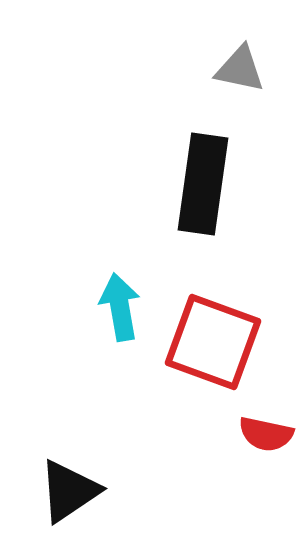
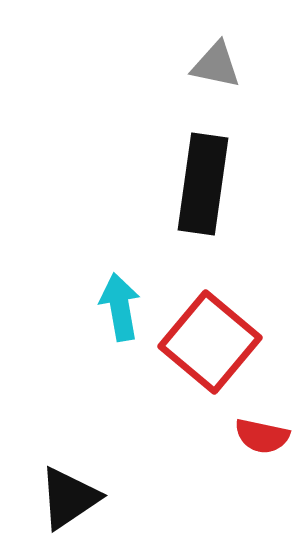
gray triangle: moved 24 px left, 4 px up
red square: moved 3 px left; rotated 20 degrees clockwise
red semicircle: moved 4 px left, 2 px down
black triangle: moved 7 px down
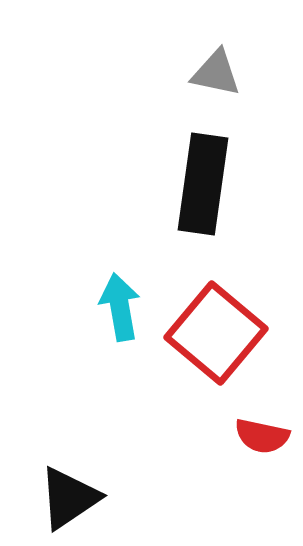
gray triangle: moved 8 px down
red square: moved 6 px right, 9 px up
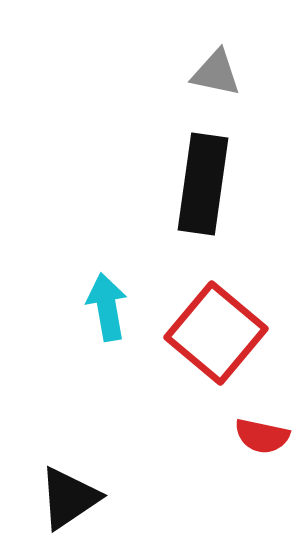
cyan arrow: moved 13 px left
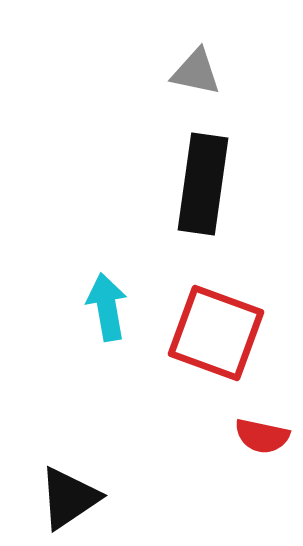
gray triangle: moved 20 px left, 1 px up
red square: rotated 20 degrees counterclockwise
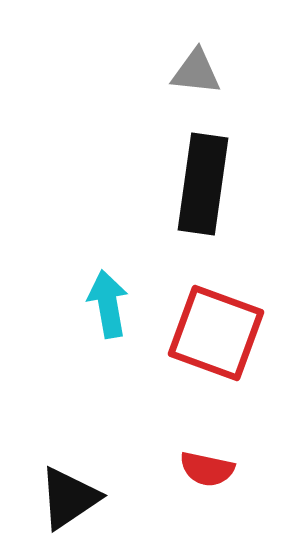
gray triangle: rotated 6 degrees counterclockwise
cyan arrow: moved 1 px right, 3 px up
red semicircle: moved 55 px left, 33 px down
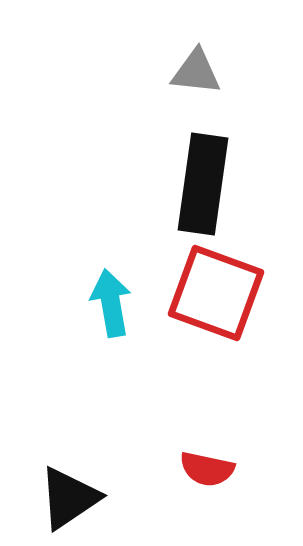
cyan arrow: moved 3 px right, 1 px up
red square: moved 40 px up
